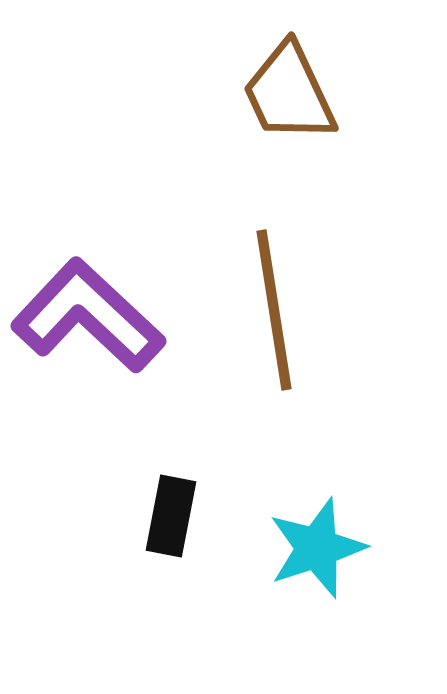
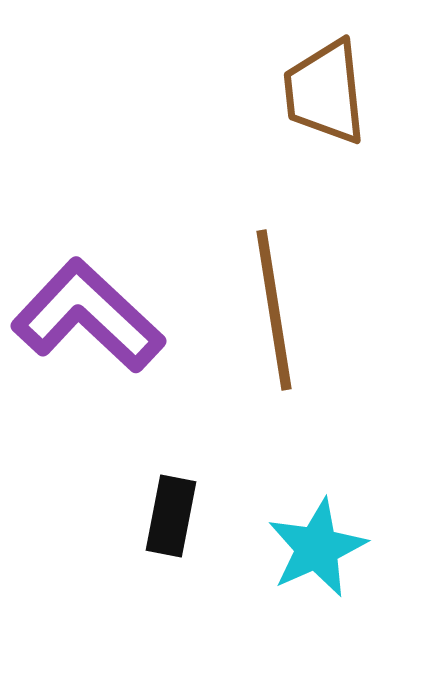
brown trapezoid: moved 36 px right, 1 px up; rotated 19 degrees clockwise
cyan star: rotated 6 degrees counterclockwise
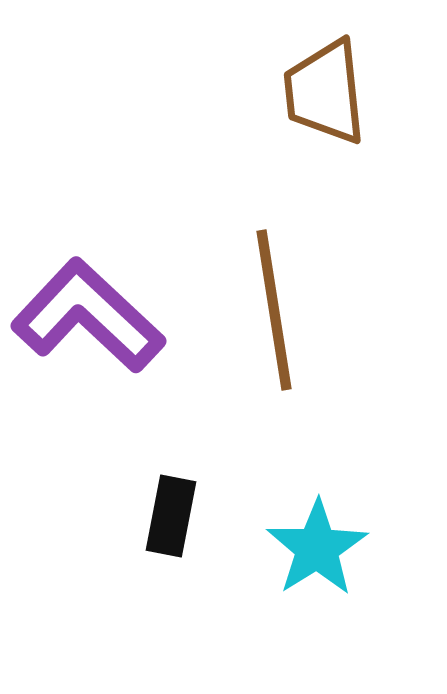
cyan star: rotated 8 degrees counterclockwise
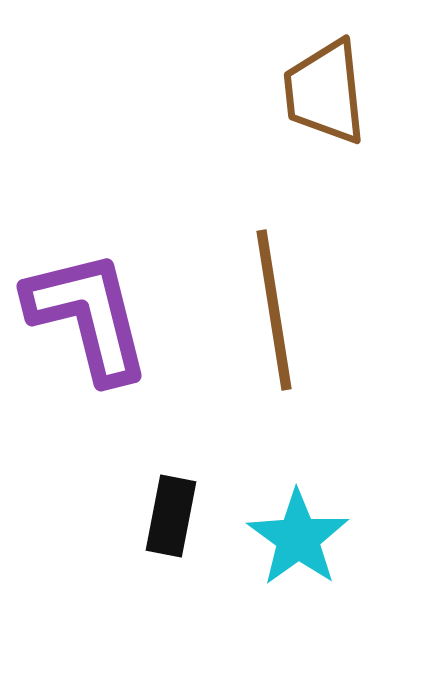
purple L-shape: rotated 33 degrees clockwise
cyan star: moved 19 px left, 10 px up; rotated 4 degrees counterclockwise
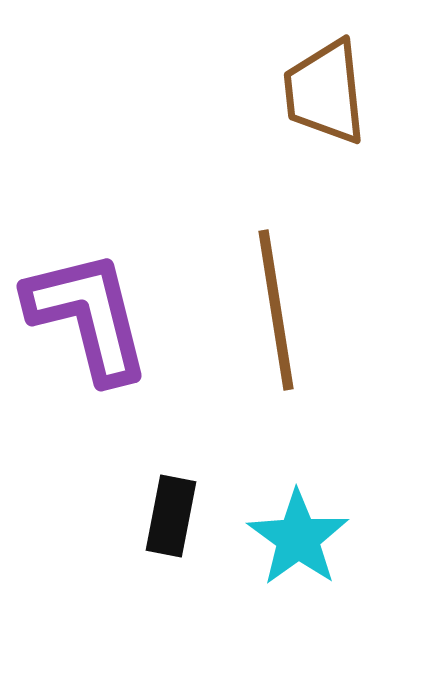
brown line: moved 2 px right
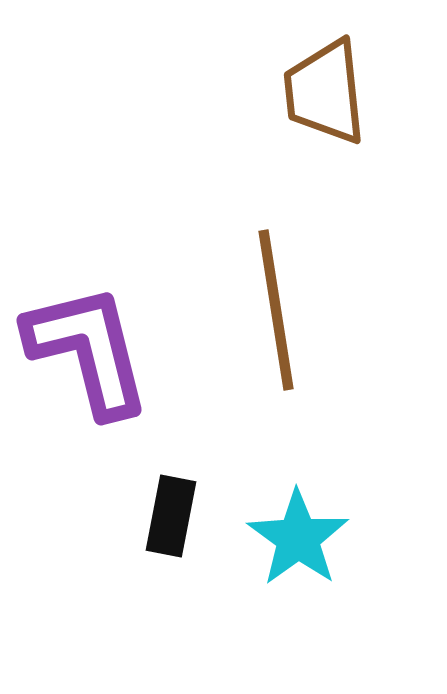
purple L-shape: moved 34 px down
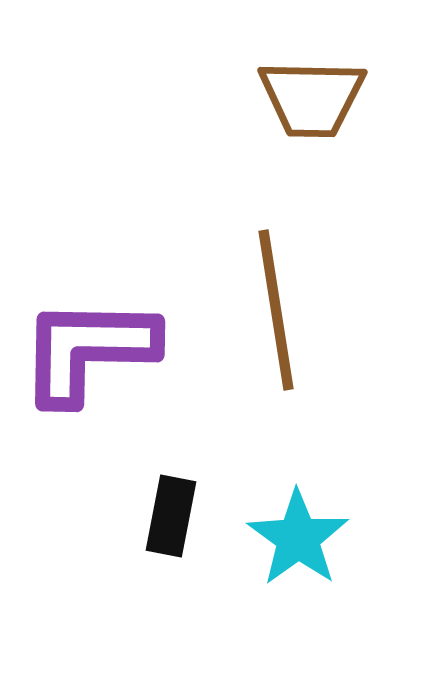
brown trapezoid: moved 13 px left, 6 px down; rotated 83 degrees counterclockwise
purple L-shape: rotated 75 degrees counterclockwise
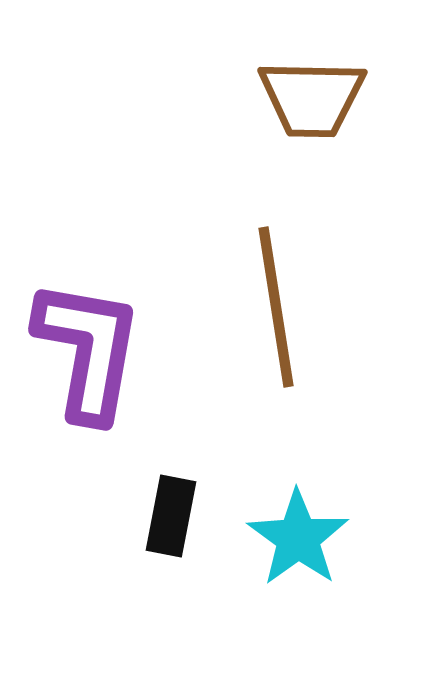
brown line: moved 3 px up
purple L-shape: rotated 99 degrees clockwise
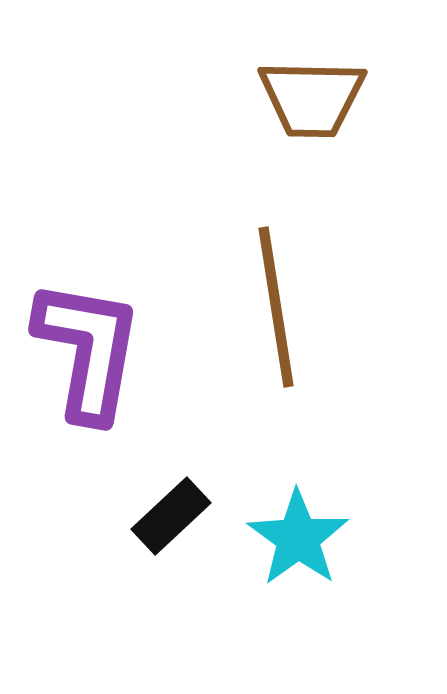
black rectangle: rotated 36 degrees clockwise
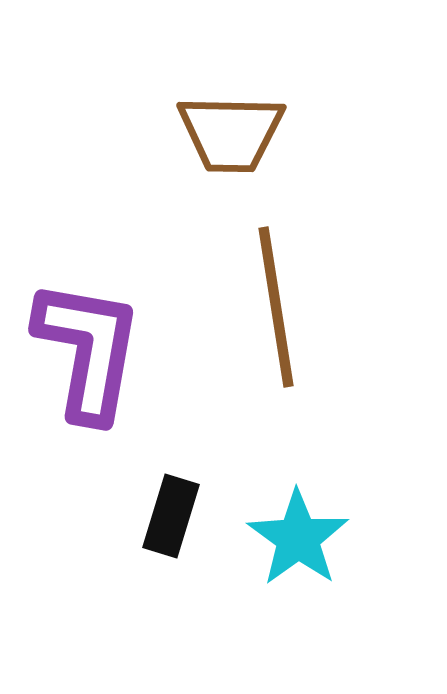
brown trapezoid: moved 81 px left, 35 px down
black rectangle: rotated 30 degrees counterclockwise
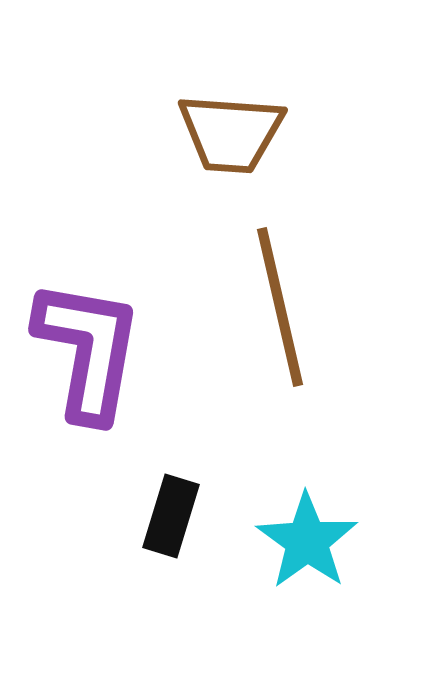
brown trapezoid: rotated 3 degrees clockwise
brown line: moved 4 px right; rotated 4 degrees counterclockwise
cyan star: moved 9 px right, 3 px down
